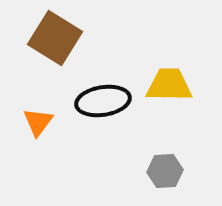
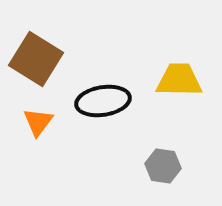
brown square: moved 19 px left, 21 px down
yellow trapezoid: moved 10 px right, 5 px up
gray hexagon: moved 2 px left, 5 px up; rotated 12 degrees clockwise
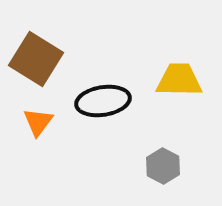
gray hexagon: rotated 20 degrees clockwise
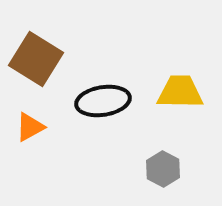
yellow trapezoid: moved 1 px right, 12 px down
orange triangle: moved 8 px left, 5 px down; rotated 24 degrees clockwise
gray hexagon: moved 3 px down
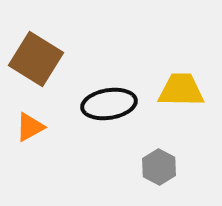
yellow trapezoid: moved 1 px right, 2 px up
black ellipse: moved 6 px right, 3 px down
gray hexagon: moved 4 px left, 2 px up
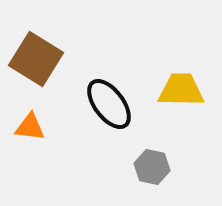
black ellipse: rotated 62 degrees clockwise
orange triangle: rotated 36 degrees clockwise
gray hexagon: moved 7 px left; rotated 16 degrees counterclockwise
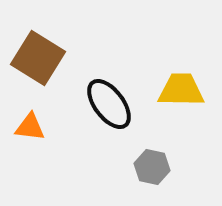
brown square: moved 2 px right, 1 px up
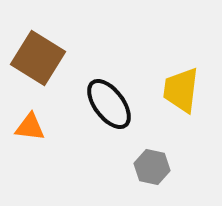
yellow trapezoid: rotated 84 degrees counterclockwise
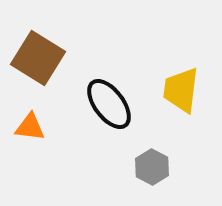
gray hexagon: rotated 16 degrees clockwise
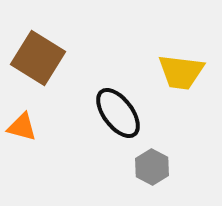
yellow trapezoid: moved 18 px up; rotated 90 degrees counterclockwise
black ellipse: moved 9 px right, 9 px down
orange triangle: moved 8 px left; rotated 8 degrees clockwise
